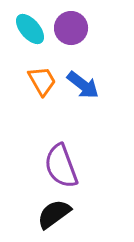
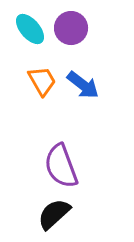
black semicircle: rotated 6 degrees counterclockwise
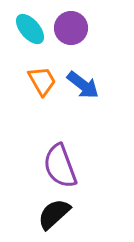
purple semicircle: moved 1 px left
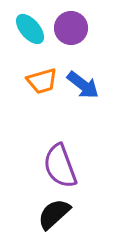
orange trapezoid: rotated 104 degrees clockwise
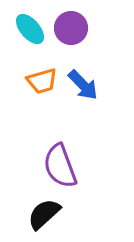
blue arrow: rotated 8 degrees clockwise
black semicircle: moved 10 px left
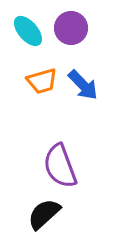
cyan ellipse: moved 2 px left, 2 px down
